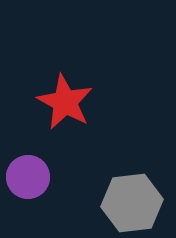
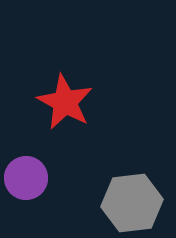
purple circle: moved 2 px left, 1 px down
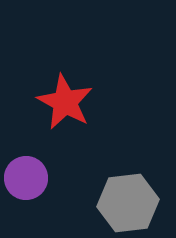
gray hexagon: moved 4 px left
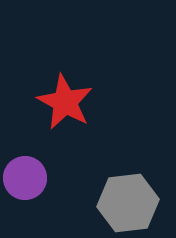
purple circle: moved 1 px left
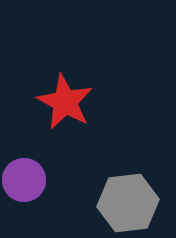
purple circle: moved 1 px left, 2 px down
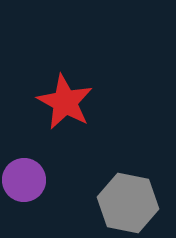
gray hexagon: rotated 18 degrees clockwise
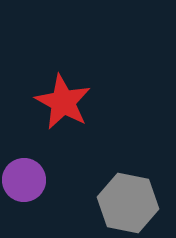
red star: moved 2 px left
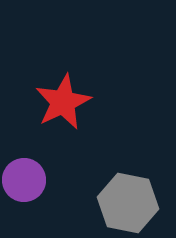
red star: rotated 18 degrees clockwise
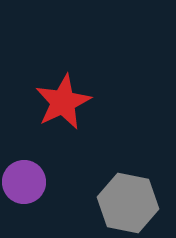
purple circle: moved 2 px down
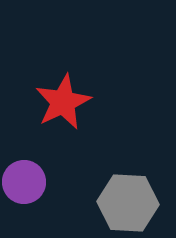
gray hexagon: rotated 8 degrees counterclockwise
